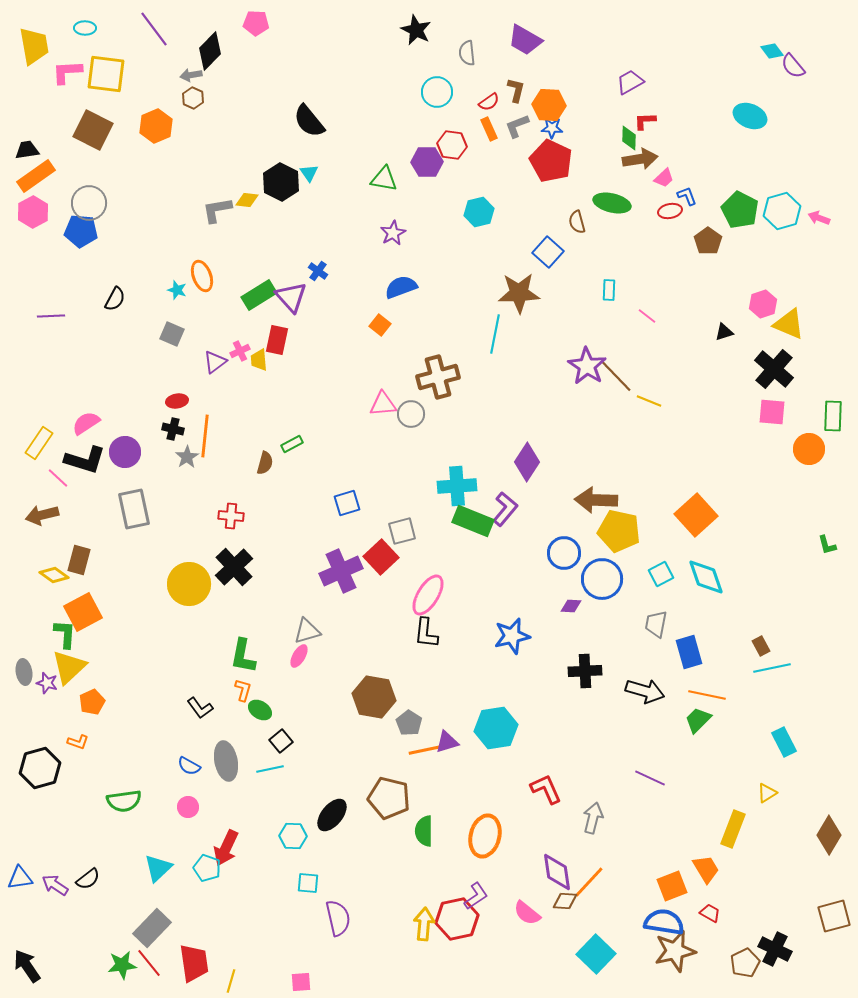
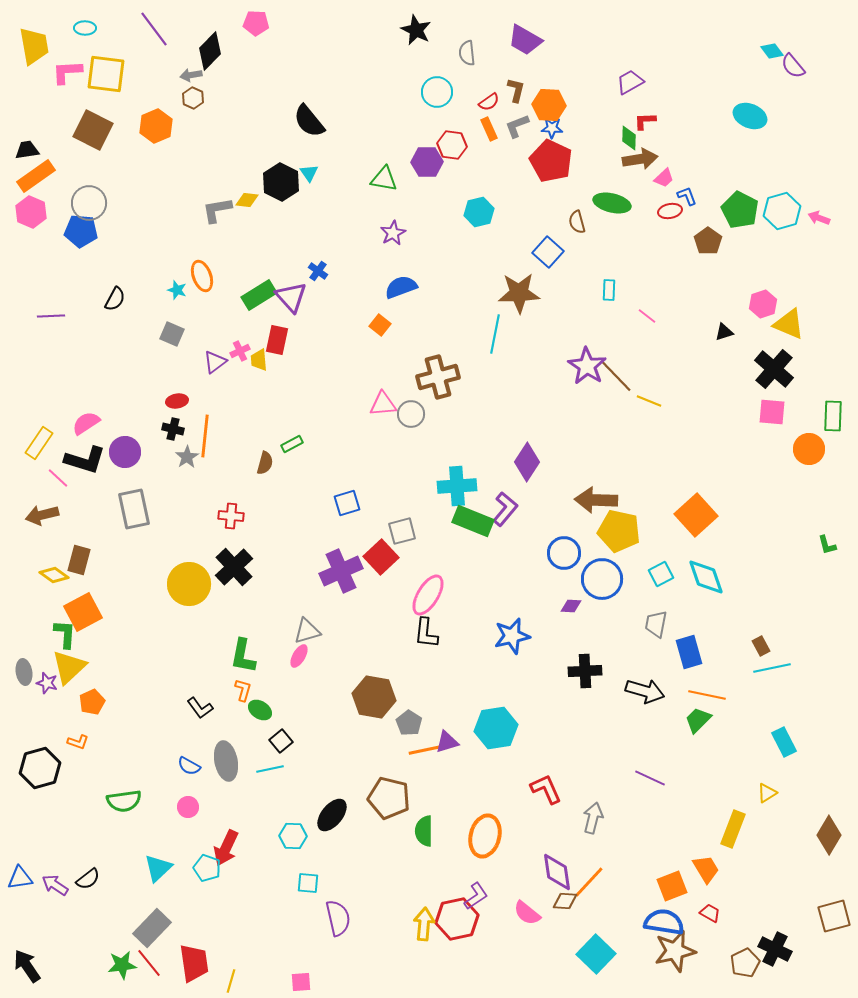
pink hexagon at (33, 212): moved 2 px left; rotated 8 degrees counterclockwise
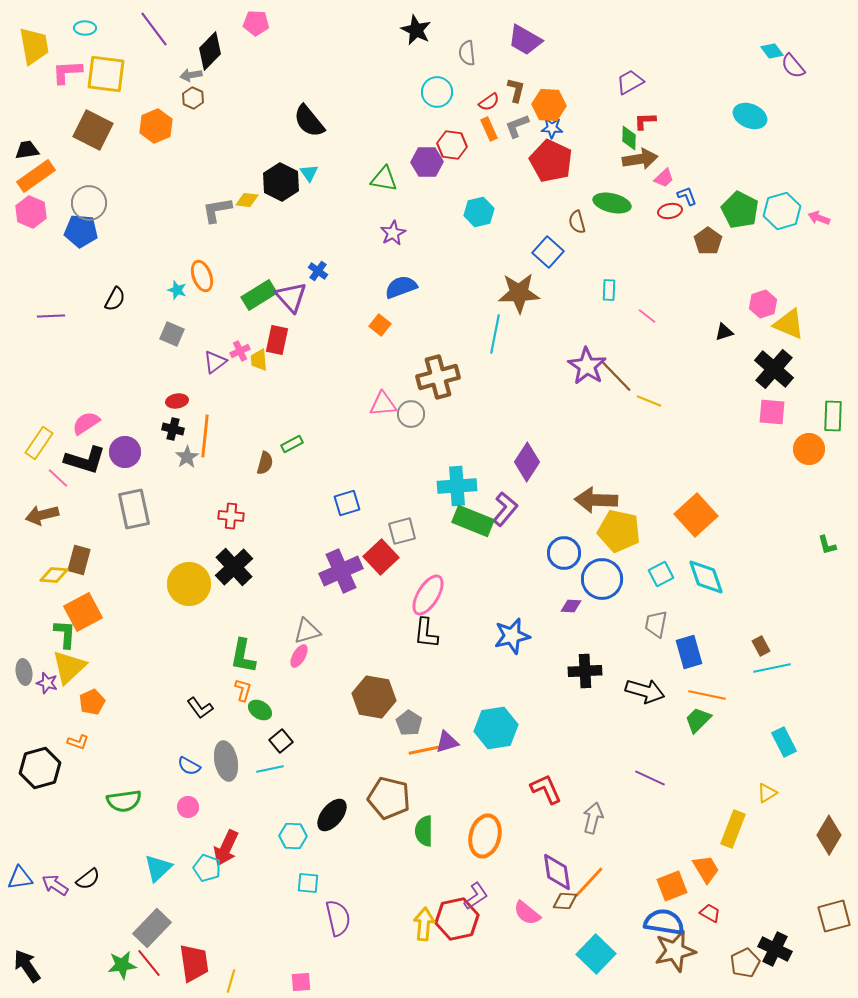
yellow diamond at (54, 575): rotated 32 degrees counterclockwise
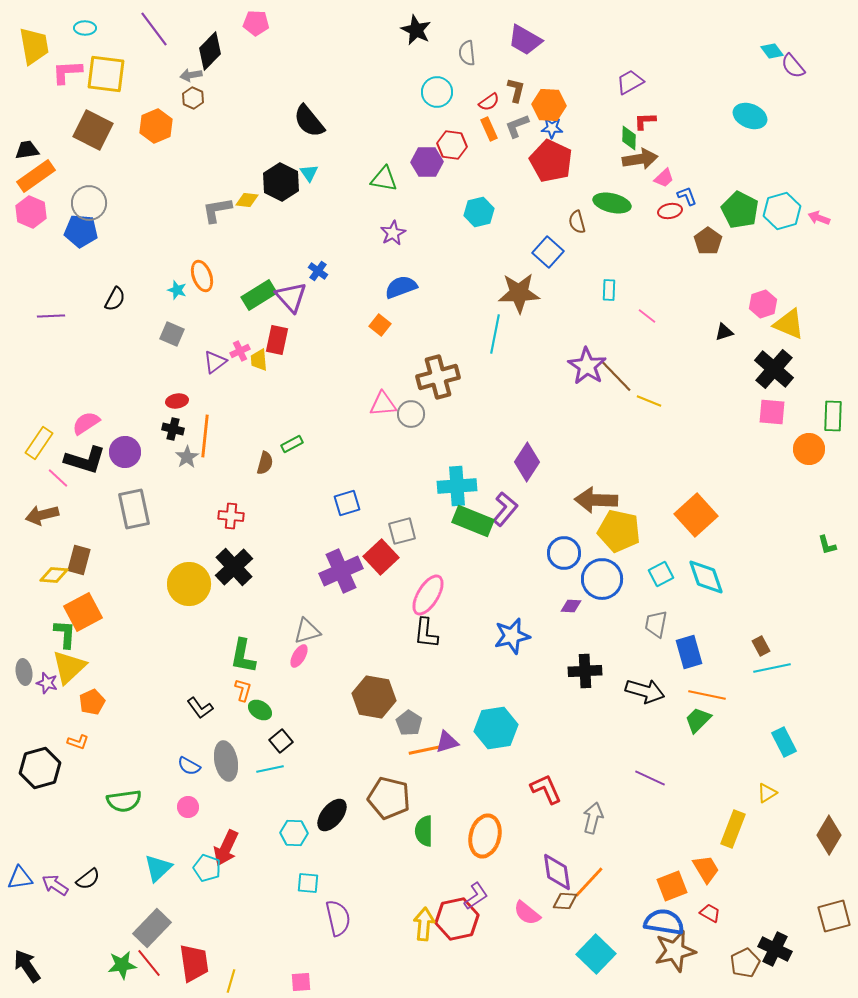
cyan hexagon at (293, 836): moved 1 px right, 3 px up
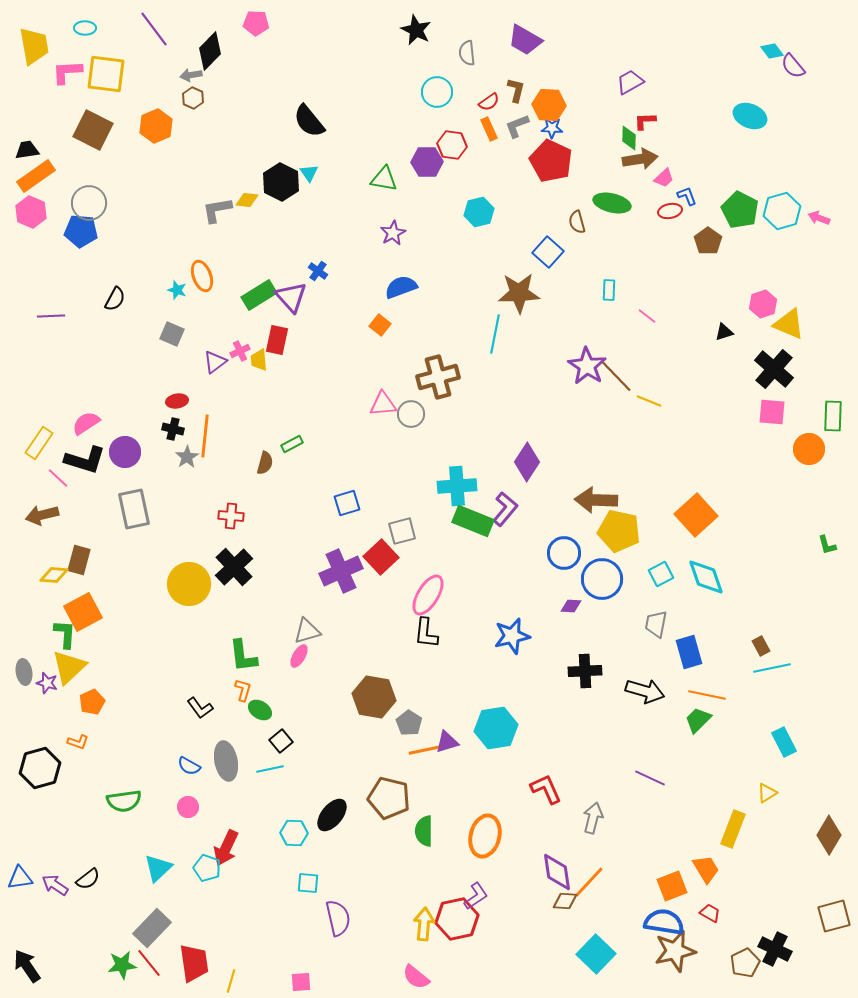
green L-shape at (243, 656): rotated 18 degrees counterclockwise
pink semicircle at (527, 913): moved 111 px left, 64 px down
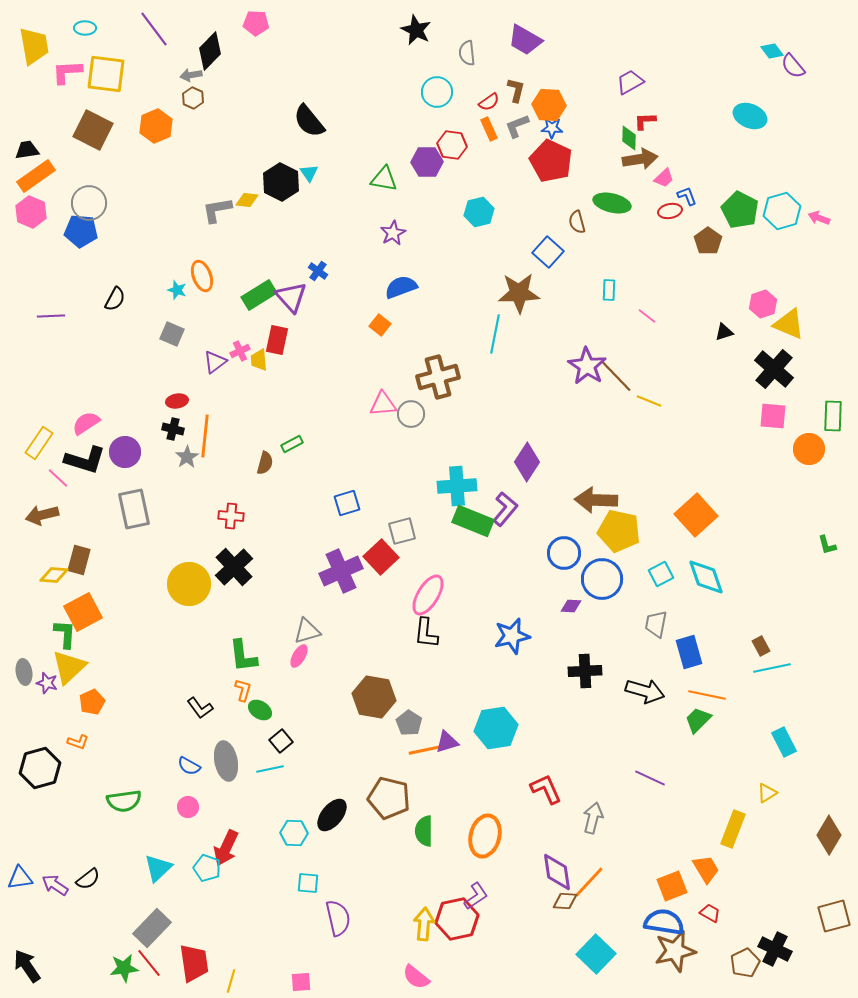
pink square at (772, 412): moved 1 px right, 4 px down
green star at (122, 965): moved 2 px right, 3 px down
